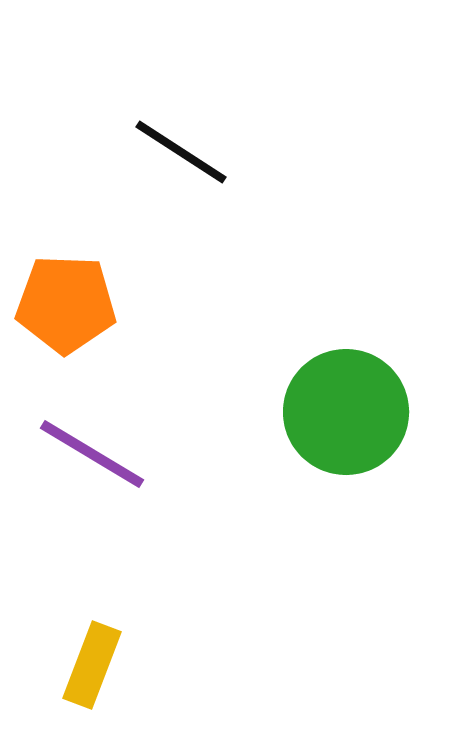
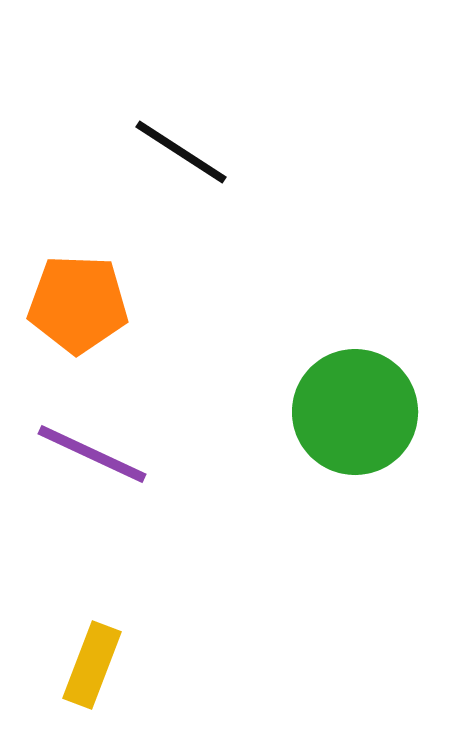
orange pentagon: moved 12 px right
green circle: moved 9 px right
purple line: rotated 6 degrees counterclockwise
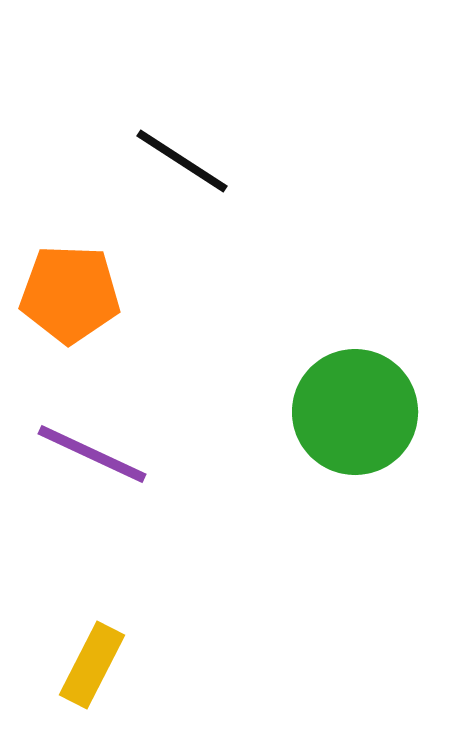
black line: moved 1 px right, 9 px down
orange pentagon: moved 8 px left, 10 px up
yellow rectangle: rotated 6 degrees clockwise
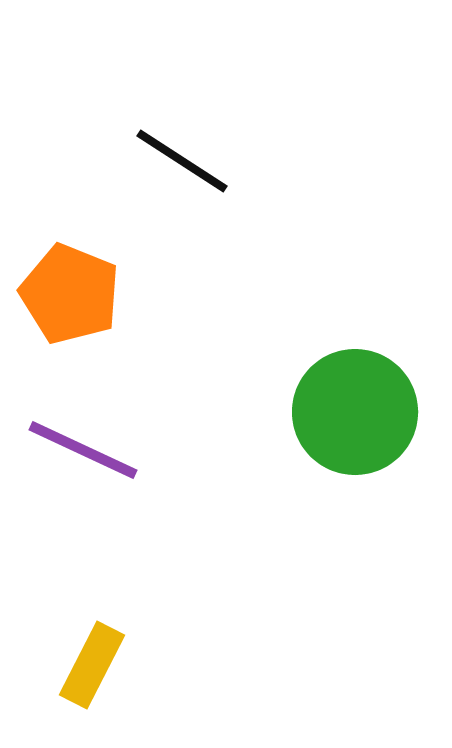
orange pentagon: rotated 20 degrees clockwise
purple line: moved 9 px left, 4 px up
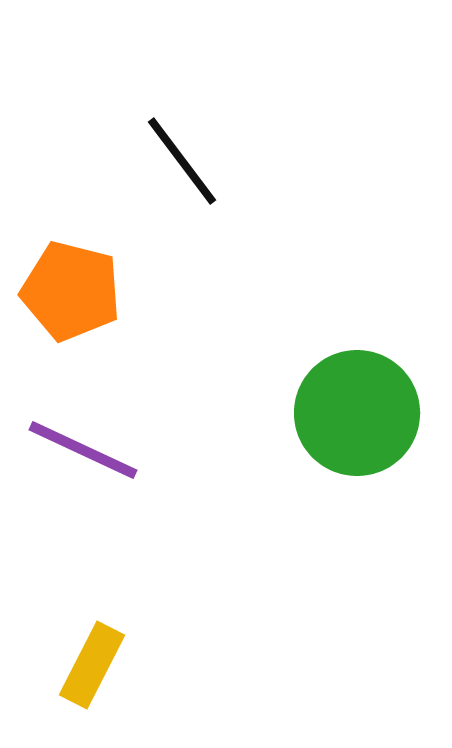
black line: rotated 20 degrees clockwise
orange pentagon: moved 1 px right, 3 px up; rotated 8 degrees counterclockwise
green circle: moved 2 px right, 1 px down
